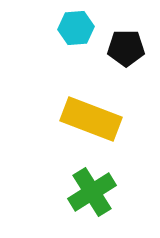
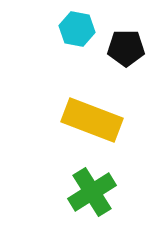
cyan hexagon: moved 1 px right, 1 px down; rotated 16 degrees clockwise
yellow rectangle: moved 1 px right, 1 px down
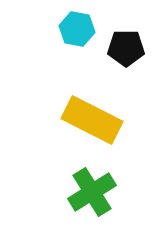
yellow rectangle: rotated 6 degrees clockwise
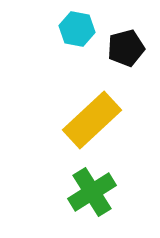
black pentagon: rotated 15 degrees counterclockwise
yellow rectangle: rotated 70 degrees counterclockwise
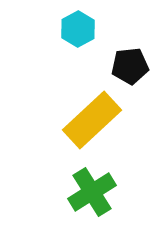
cyan hexagon: moved 1 px right; rotated 20 degrees clockwise
black pentagon: moved 4 px right, 18 px down; rotated 9 degrees clockwise
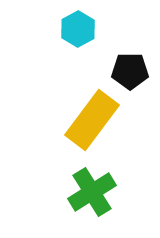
black pentagon: moved 5 px down; rotated 6 degrees clockwise
yellow rectangle: rotated 10 degrees counterclockwise
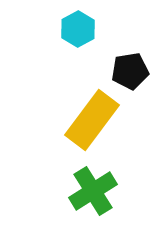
black pentagon: rotated 9 degrees counterclockwise
green cross: moved 1 px right, 1 px up
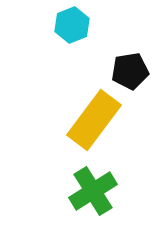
cyan hexagon: moved 6 px left, 4 px up; rotated 8 degrees clockwise
yellow rectangle: moved 2 px right
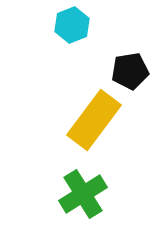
green cross: moved 10 px left, 3 px down
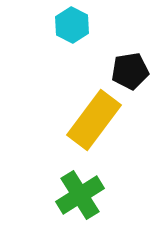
cyan hexagon: rotated 12 degrees counterclockwise
green cross: moved 3 px left, 1 px down
